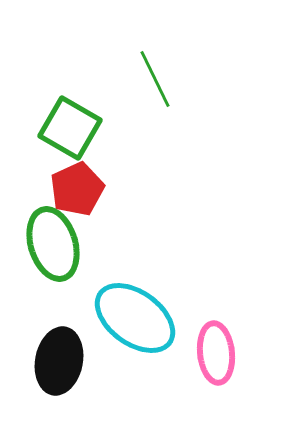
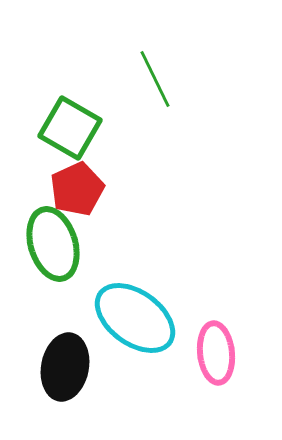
black ellipse: moved 6 px right, 6 px down
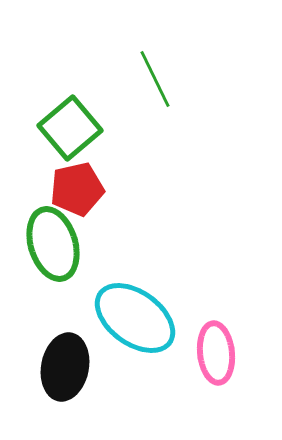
green square: rotated 20 degrees clockwise
red pentagon: rotated 12 degrees clockwise
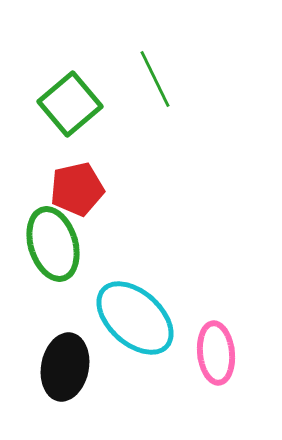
green square: moved 24 px up
cyan ellipse: rotated 6 degrees clockwise
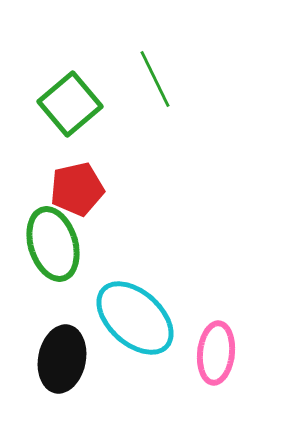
pink ellipse: rotated 12 degrees clockwise
black ellipse: moved 3 px left, 8 px up
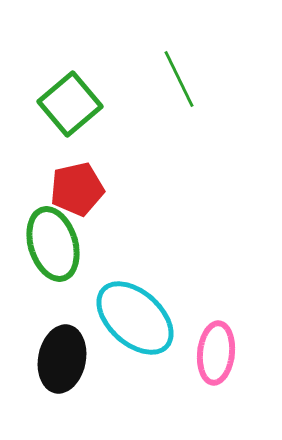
green line: moved 24 px right
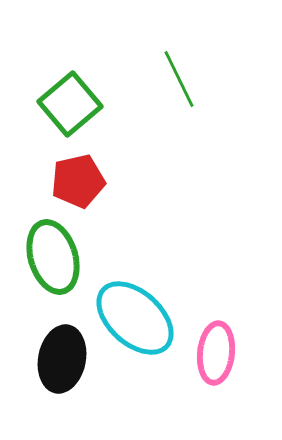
red pentagon: moved 1 px right, 8 px up
green ellipse: moved 13 px down
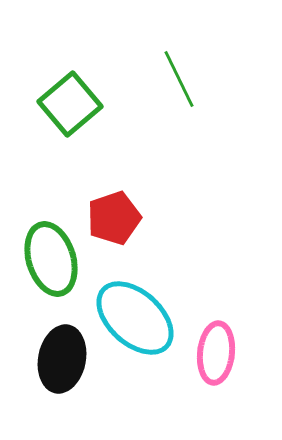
red pentagon: moved 36 px right, 37 px down; rotated 6 degrees counterclockwise
green ellipse: moved 2 px left, 2 px down
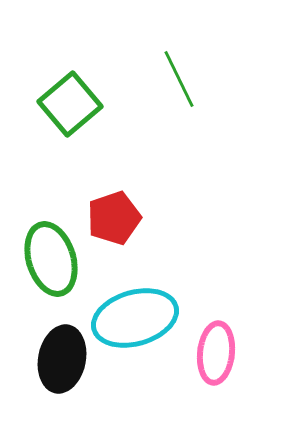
cyan ellipse: rotated 58 degrees counterclockwise
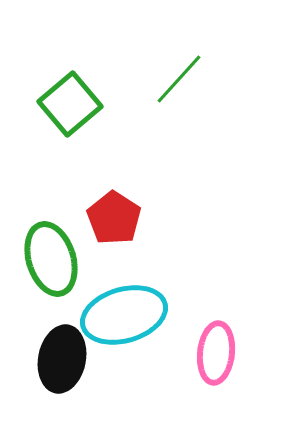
green line: rotated 68 degrees clockwise
red pentagon: rotated 20 degrees counterclockwise
cyan ellipse: moved 11 px left, 3 px up
